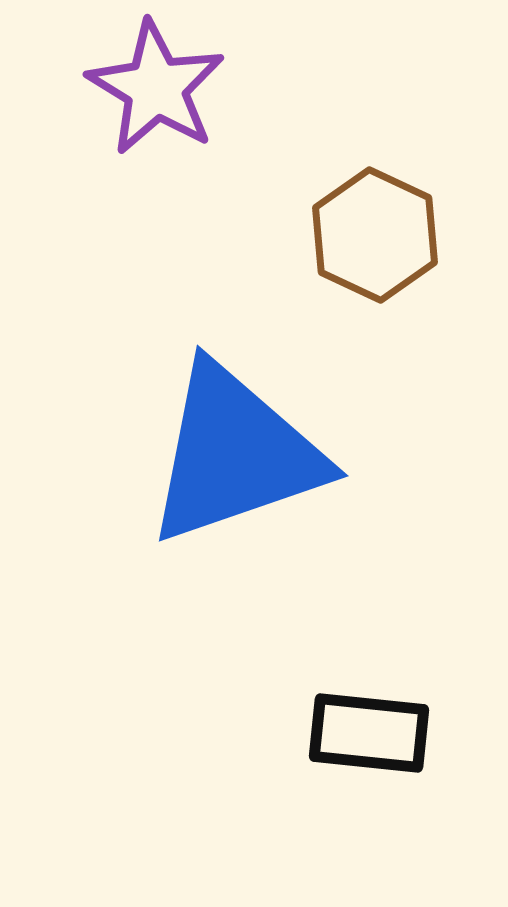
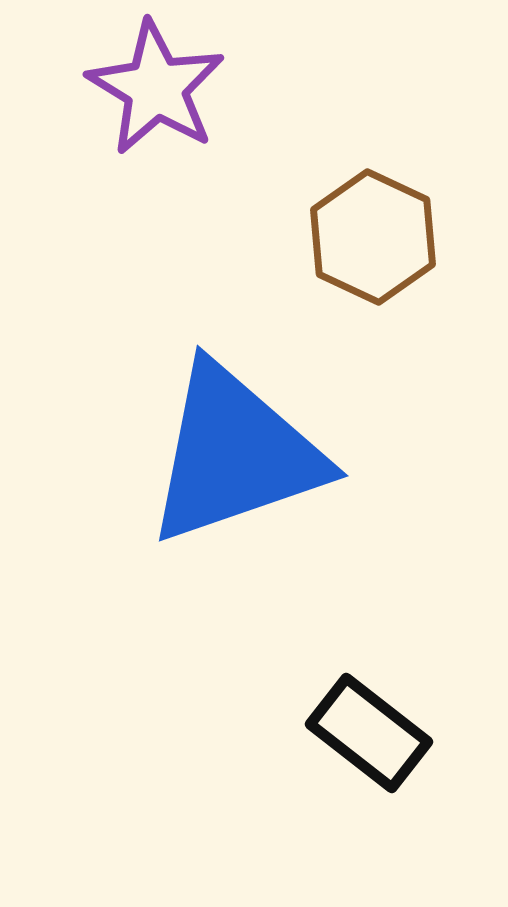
brown hexagon: moved 2 px left, 2 px down
black rectangle: rotated 32 degrees clockwise
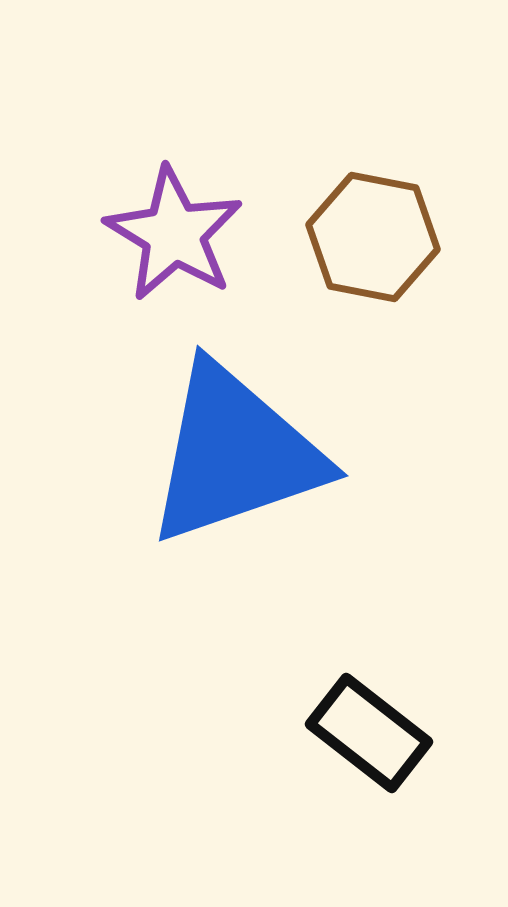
purple star: moved 18 px right, 146 px down
brown hexagon: rotated 14 degrees counterclockwise
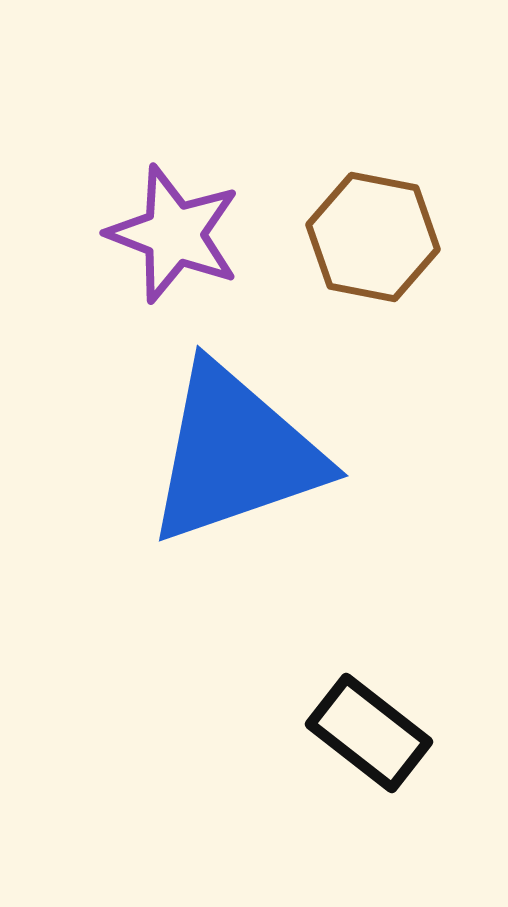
purple star: rotated 10 degrees counterclockwise
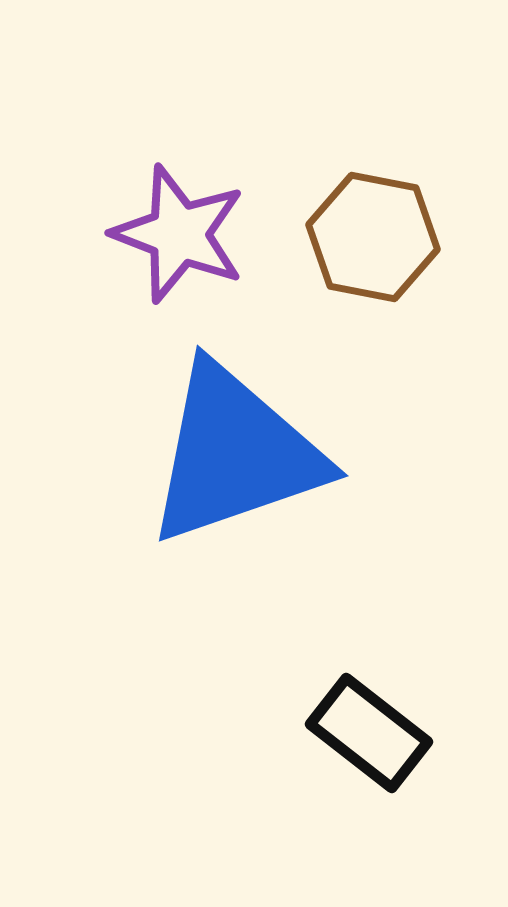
purple star: moved 5 px right
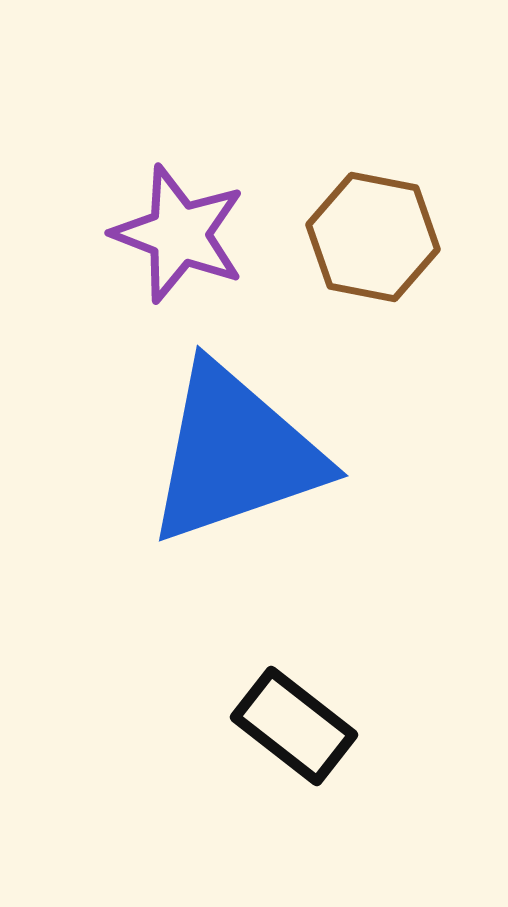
black rectangle: moved 75 px left, 7 px up
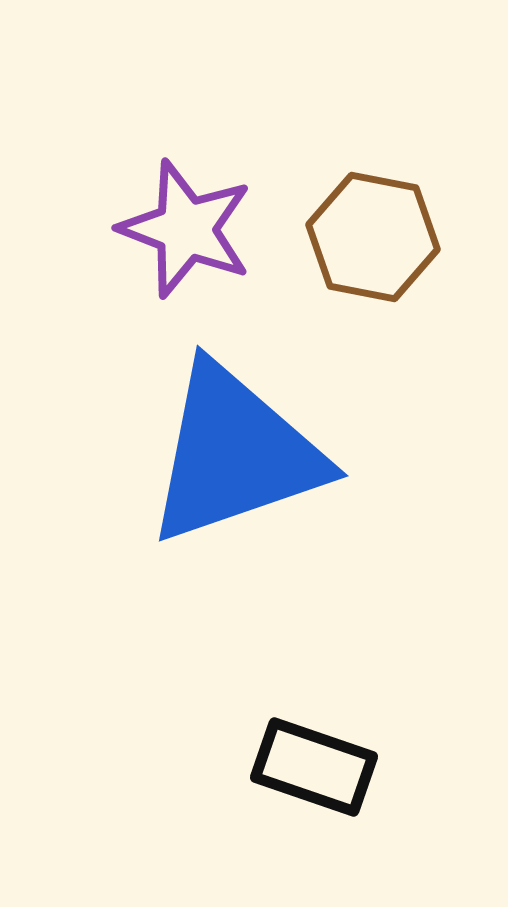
purple star: moved 7 px right, 5 px up
black rectangle: moved 20 px right, 41 px down; rotated 19 degrees counterclockwise
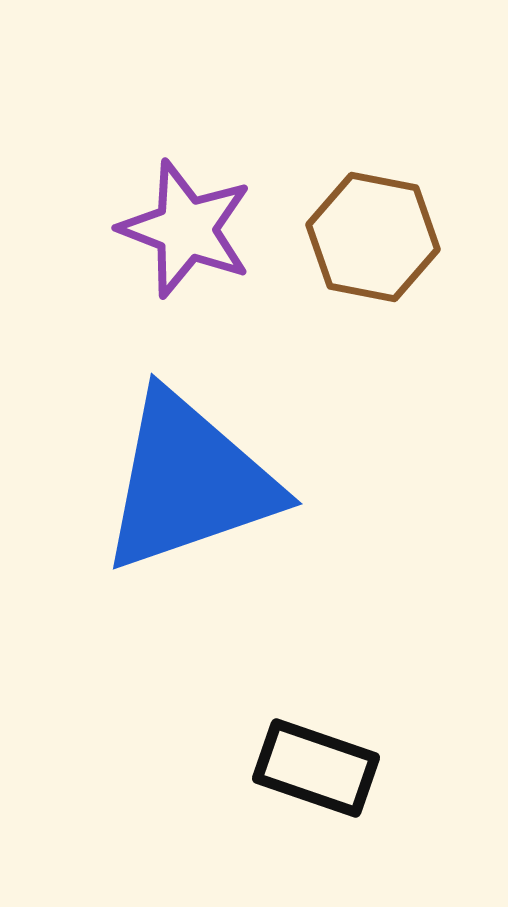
blue triangle: moved 46 px left, 28 px down
black rectangle: moved 2 px right, 1 px down
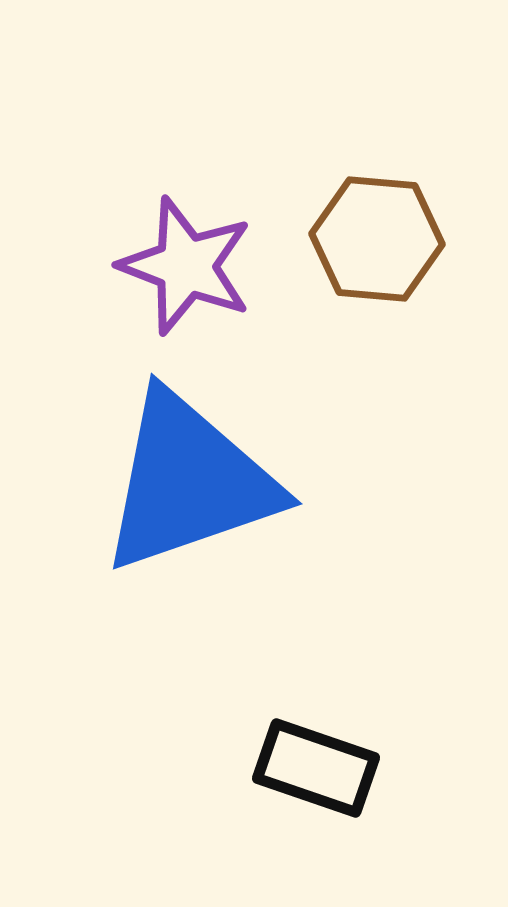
purple star: moved 37 px down
brown hexagon: moved 4 px right, 2 px down; rotated 6 degrees counterclockwise
